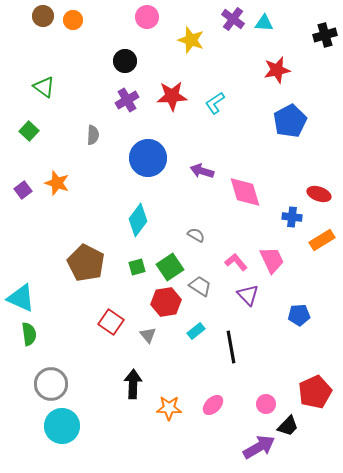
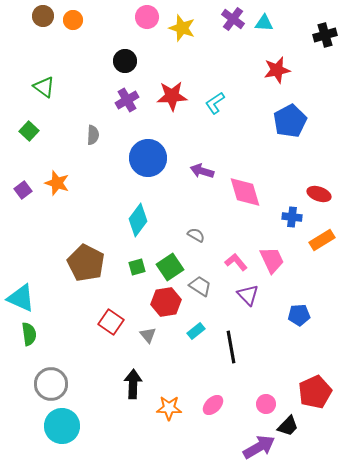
yellow star at (191, 40): moved 9 px left, 12 px up
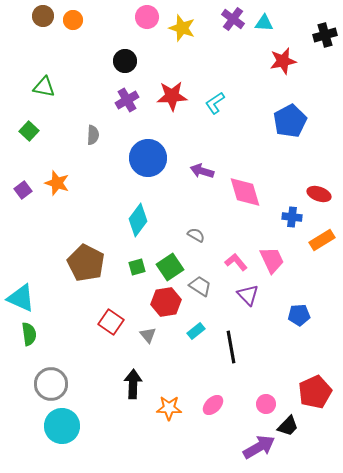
red star at (277, 70): moved 6 px right, 9 px up
green triangle at (44, 87): rotated 25 degrees counterclockwise
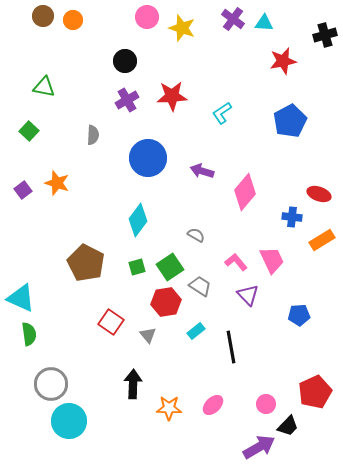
cyan L-shape at (215, 103): moved 7 px right, 10 px down
pink diamond at (245, 192): rotated 57 degrees clockwise
cyan circle at (62, 426): moved 7 px right, 5 px up
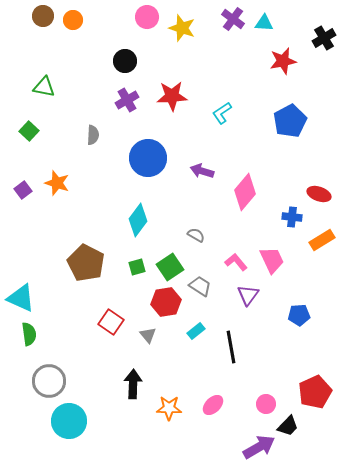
black cross at (325, 35): moved 1 px left, 3 px down; rotated 15 degrees counterclockwise
purple triangle at (248, 295): rotated 20 degrees clockwise
gray circle at (51, 384): moved 2 px left, 3 px up
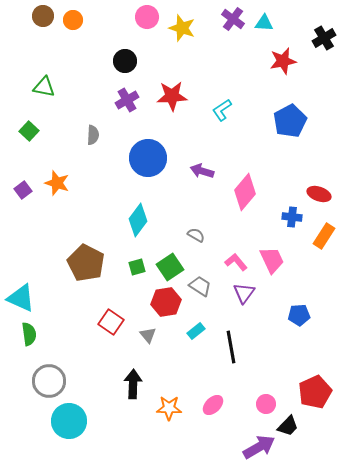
cyan L-shape at (222, 113): moved 3 px up
orange rectangle at (322, 240): moved 2 px right, 4 px up; rotated 25 degrees counterclockwise
purple triangle at (248, 295): moved 4 px left, 2 px up
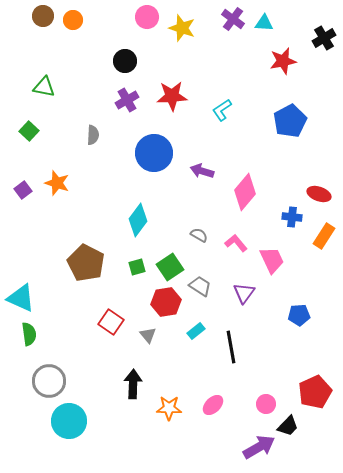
blue circle at (148, 158): moved 6 px right, 5 px up
gray semicircle at (196, 235): moved 3 px right
pink L-shape at (236, 262): moved 19 px up
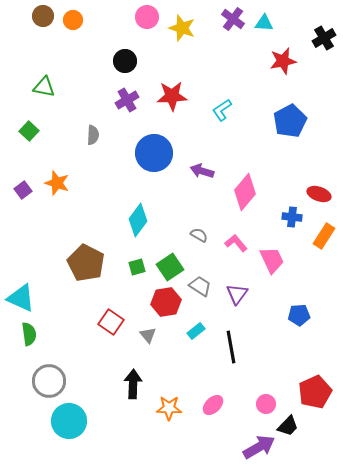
purple triangle at (244, 293): moved 7 px left, 1 px down
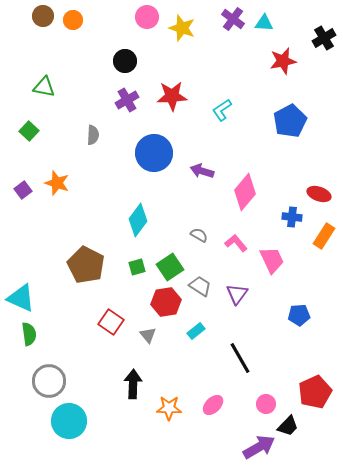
brown pentagon at (86, 263): moved 2 px down
black line at (231, 347): moved 9 px right, 11 px down; rotated 20 degrees counterclockwise
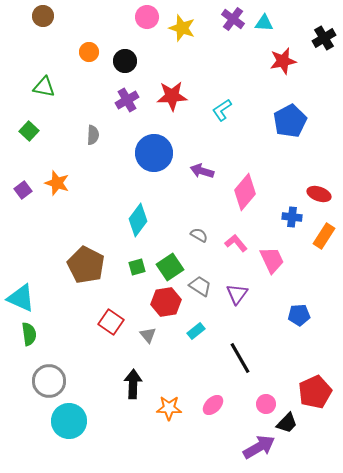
orange circle at (73, 20): moved 16 px right, 32 px down
black trapezoid at (288, 426): moved 1 px left, 3 px up
